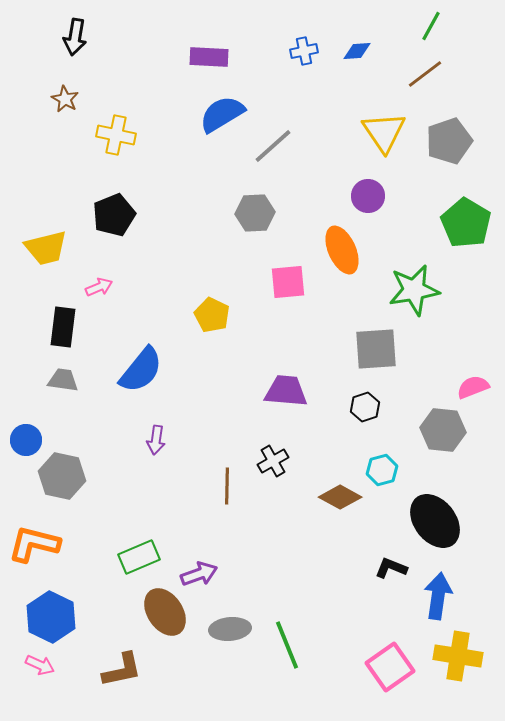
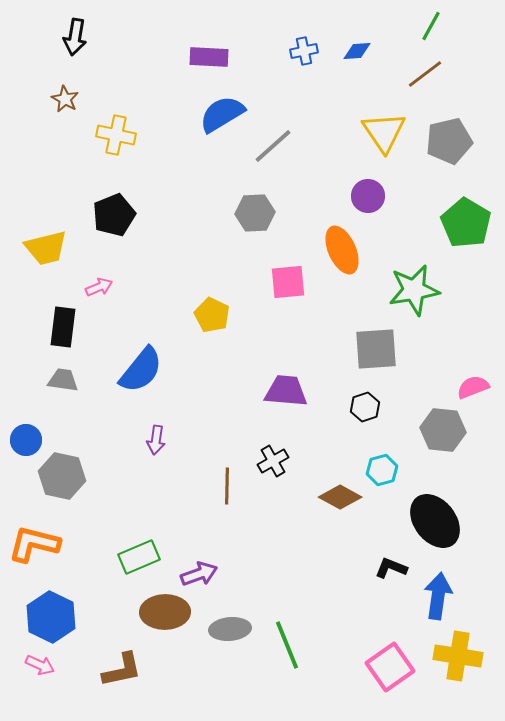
gray pentagon at (449, 141): rotated 6 degrees clockwise
brown ellipse at (165, 612): rotated 57 degrees counterclockwise
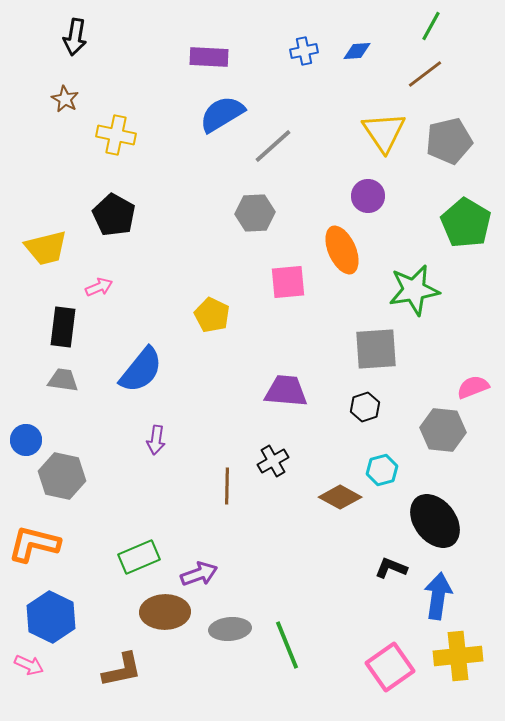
black pentagon at (114, 215): rotated 21 degrees counterclockwise
yellow cross at (458, 656): rotated 15 degrees counterclockwise
pink arrow at (40, 665): moved 11 px left
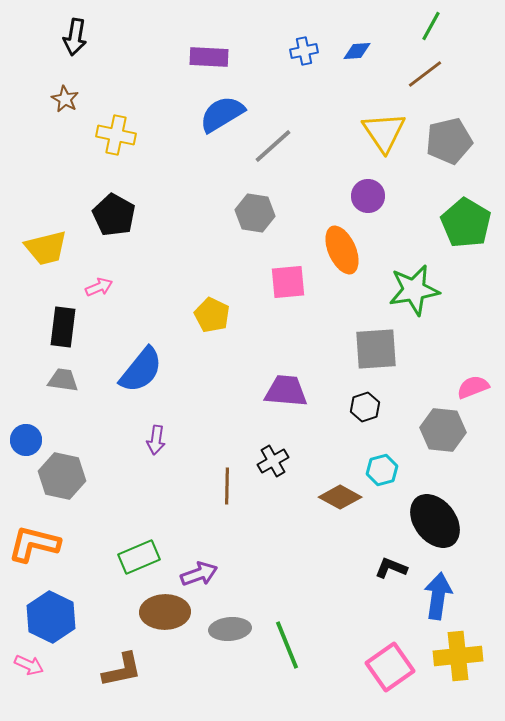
gray hexagon at (255, 213): rotated 12 degrees clockwise
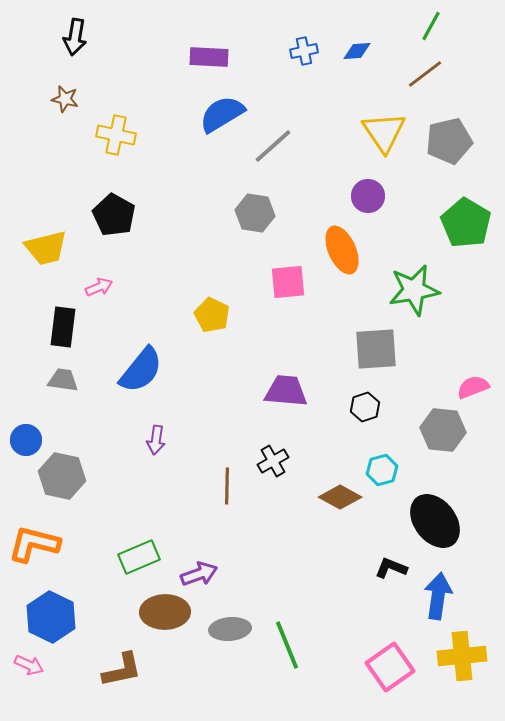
brown star at (65, 99): rotated 16 degrees counterclockwise
yellow cross at (458, 656): moved 4 px right
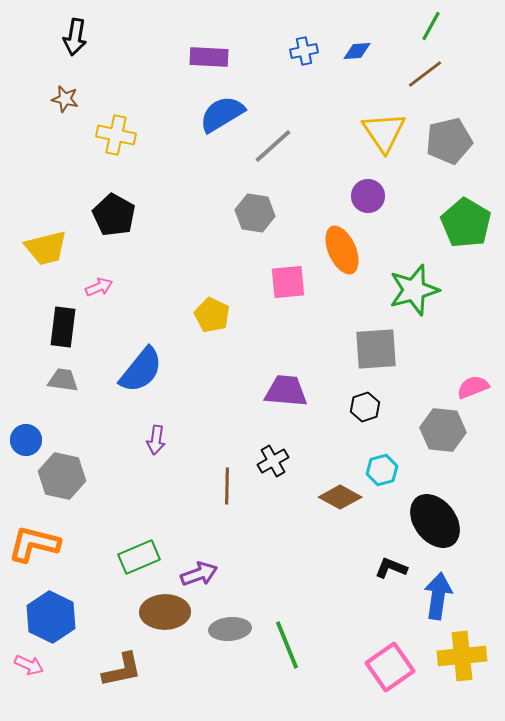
green star at (414, 290): rotated 6 degrees counterclockwise
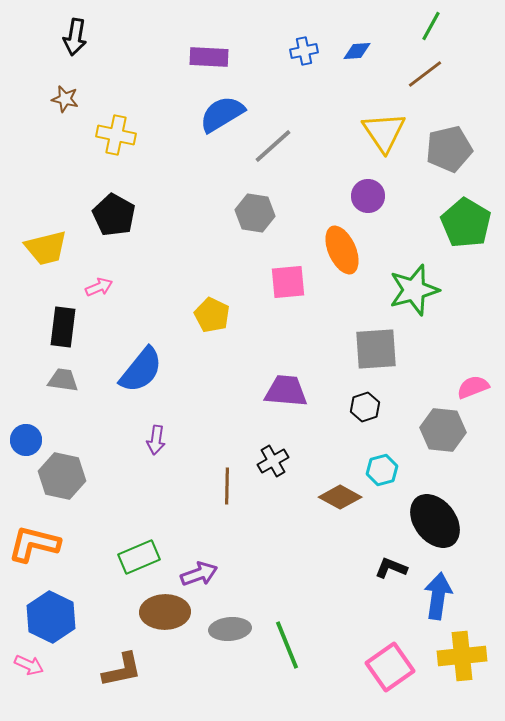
gray pentagon at (449, 141): moved 8 px down
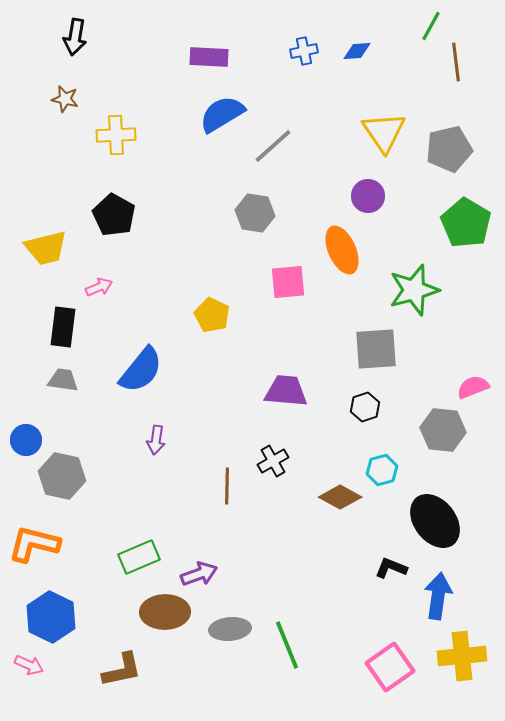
brown line at (425, 74): moved 31 px right, 12 px up; rotated 60 degrees counterclockwise
yellow cross at (116, 135): rotated 15 degrees counterclockwise
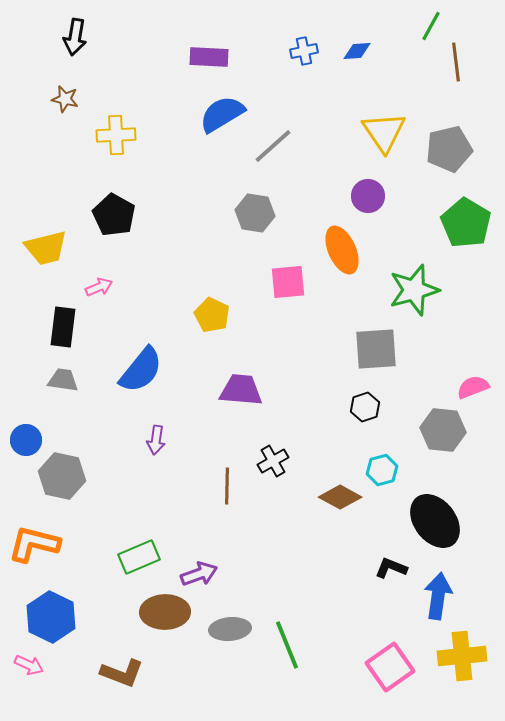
purple trapezoid at (286, 391): moved 45 px left, 1 px up
brown L-shape at (122, 670): moved 3 px down; rotated 33 degrees clockwise
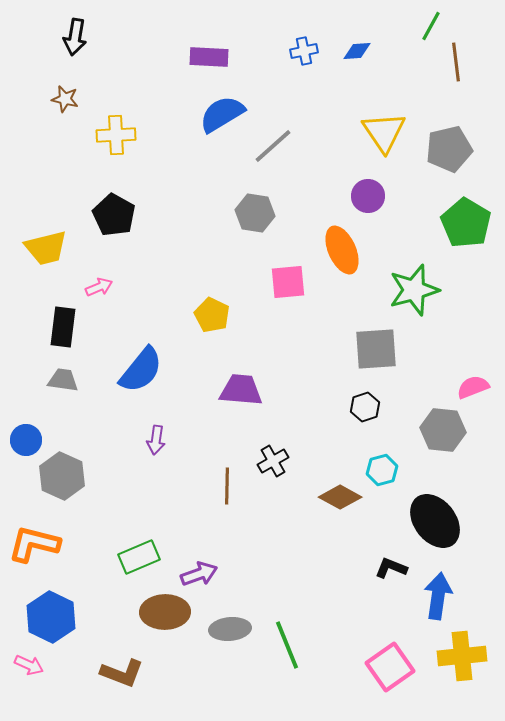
gray hexagon at (62, 476): rotated 12 degrees clockwise
